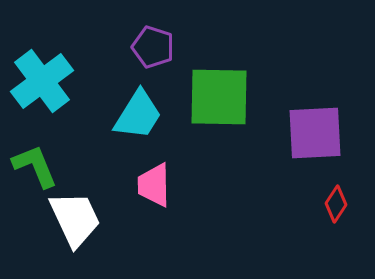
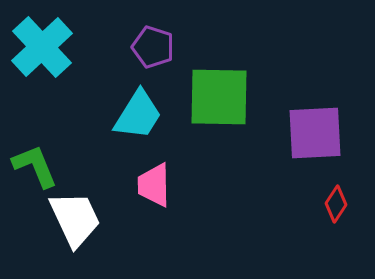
cyan cross: moved 34 px up; rotated 6 degrees counterclockwise
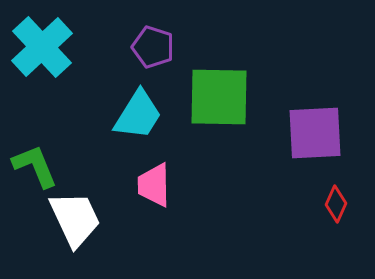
red diamond: rotated 9 degrees counterclockwise
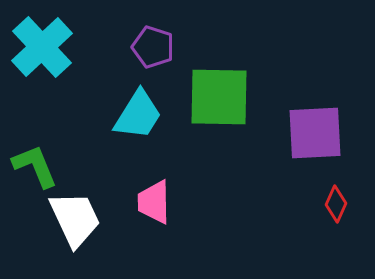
pink trapezoid: moved 17 px down
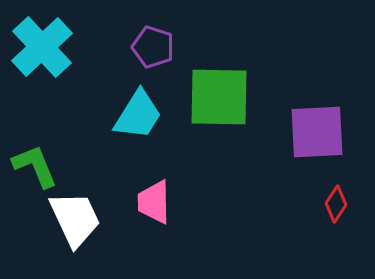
purple square: moved 2 px right, 1 px up
red diamond: rotated 9 degrees clockwise
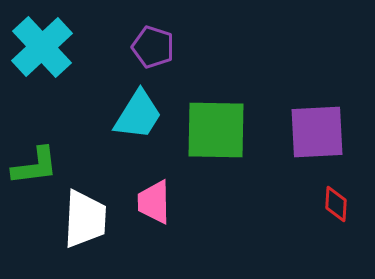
green square: moved 3 px left, 33 px down
green L-shape: rotated 105 degrees clockwise
red diamond: rotated 30 degrees counterclockwise
white trapezoid: moved 10 px right; rotated 28 degrees clockwise
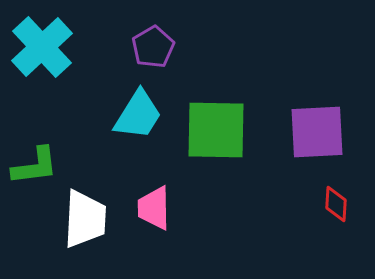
purple pentagon: rotated 24 degrees clockwise
pink trapezoid: moved 6 px down
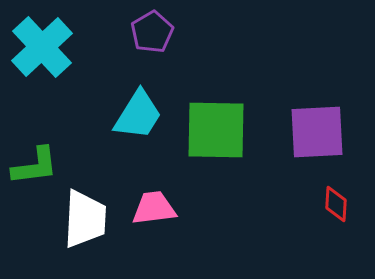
purple pentagon: moved 1 px left, 15 px up
pink trapezoid: rotated 84 degrees clockwise
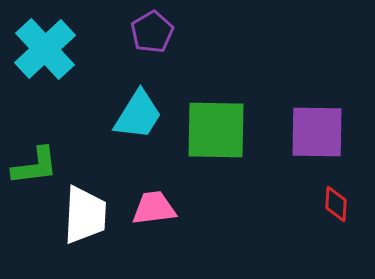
cyan cross: moved 3 px right, 2 px down
purple square: rotated 4 degrees clockwise
white trapezoid: moved 4 px up
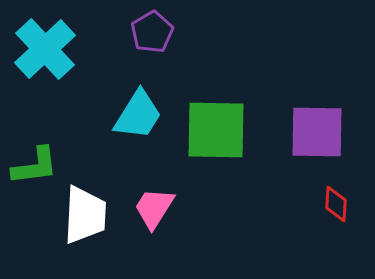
pink trapezoid: rotated 51 degrees counterclockwise
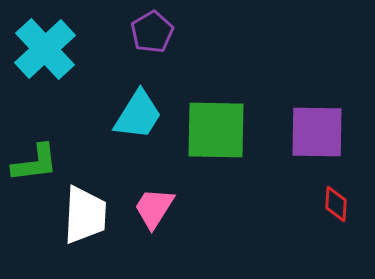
green L-shape: moved 3 px up
